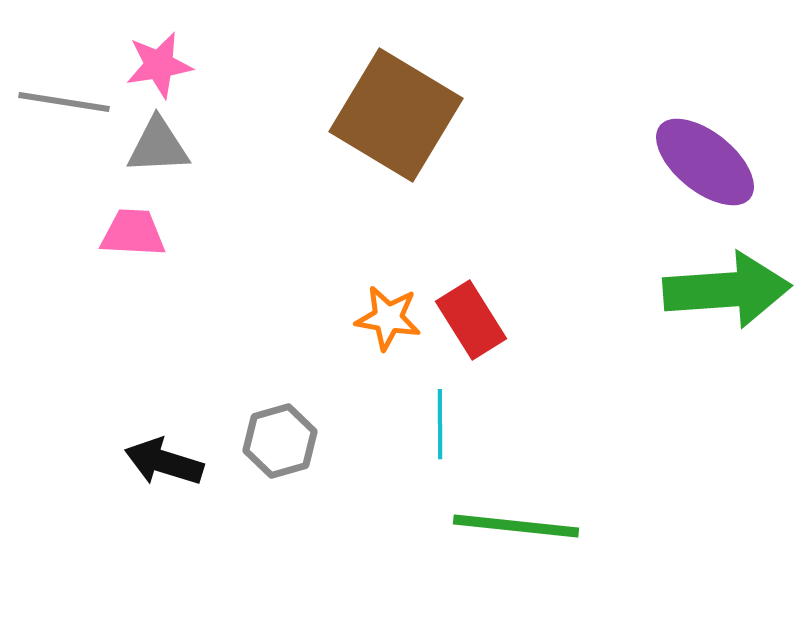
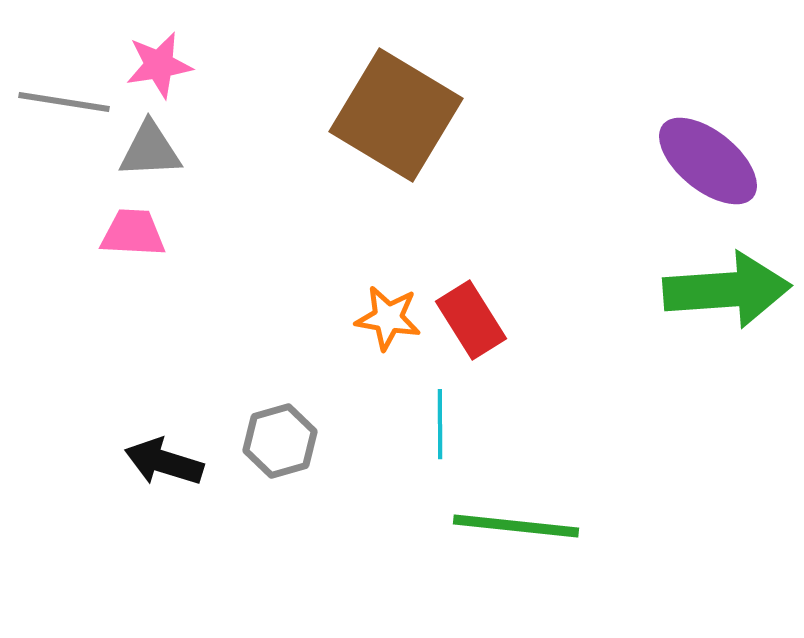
gray triangle: moved 8 px left, 4 px down
purple ellipse: moved 3 px right, 1 px up
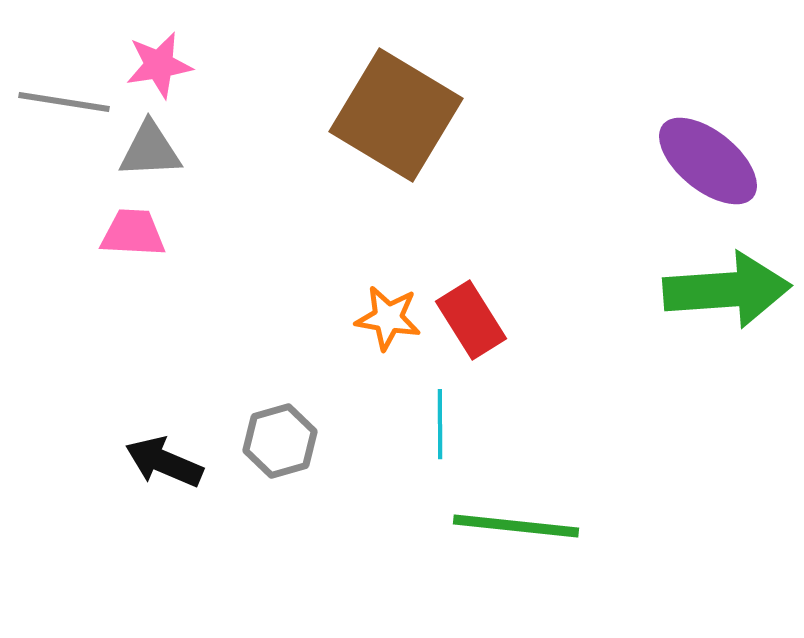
black arrow: rotated 6 degrees clockwise
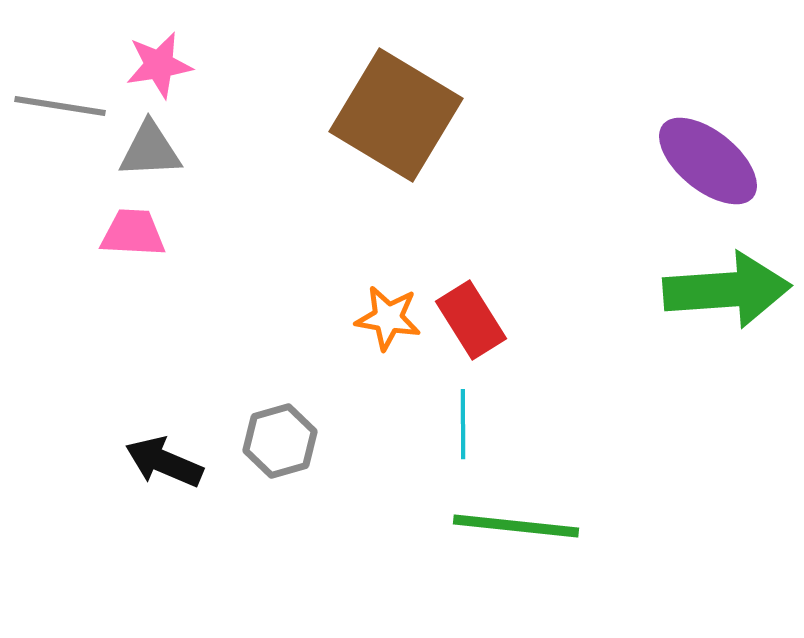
gray line: moved 4 px left, 4 px down
cyan line: moved 23 px right
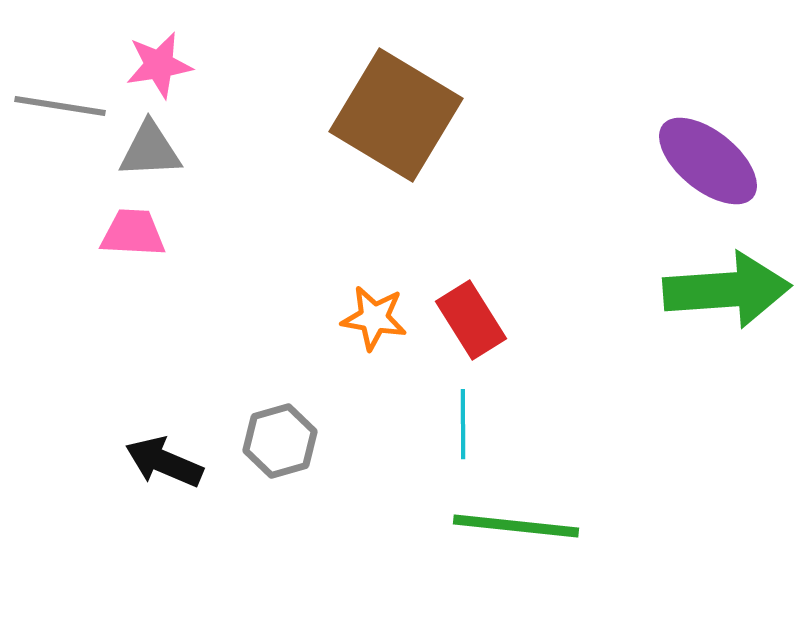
orange star: moved 14 px left
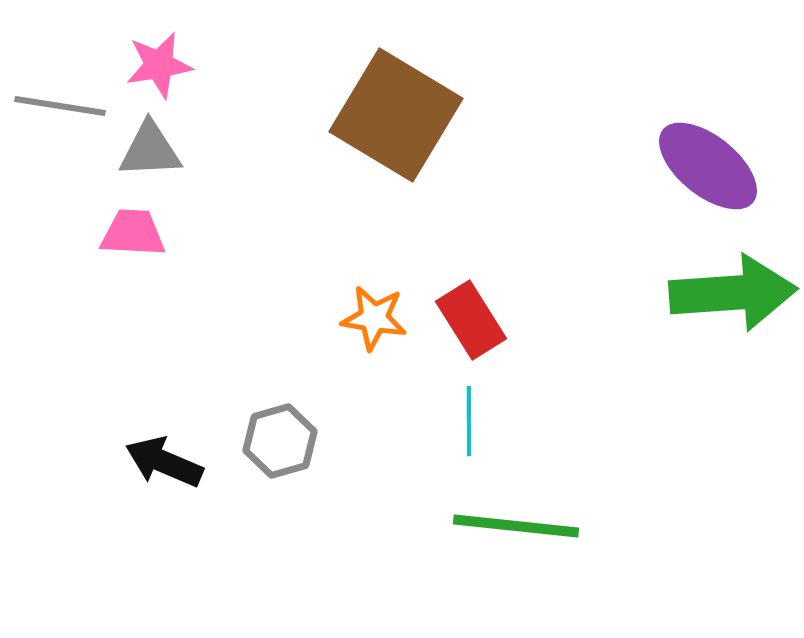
purple ellipse: moved 5 px down
green arrow: moved 6 px right, 3 px down
cyan line: moved 6 px right, 3 px up
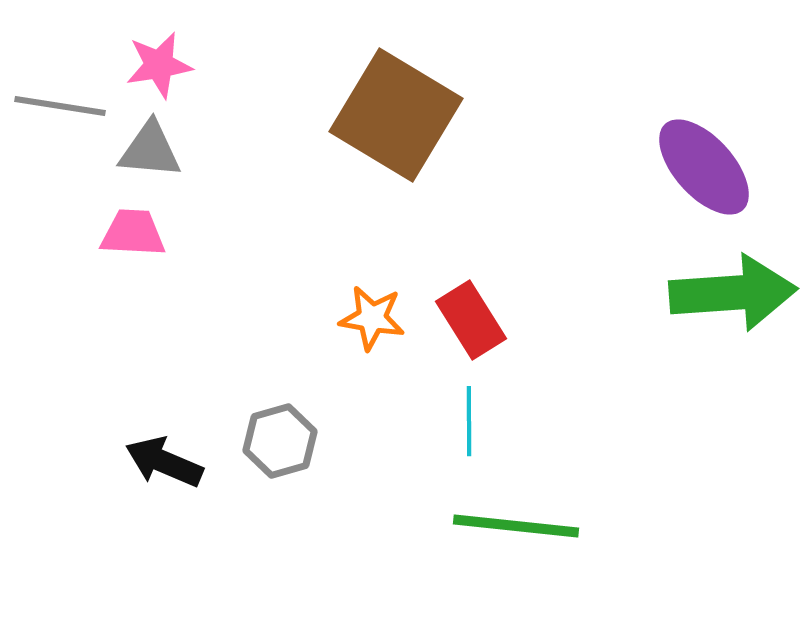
gray triangle: rotated 8 degrees clockwise
purple ellipse: moved 4 px left, 1 px down; rotated 9 degrees clockwise
orange star: moved 2 px left
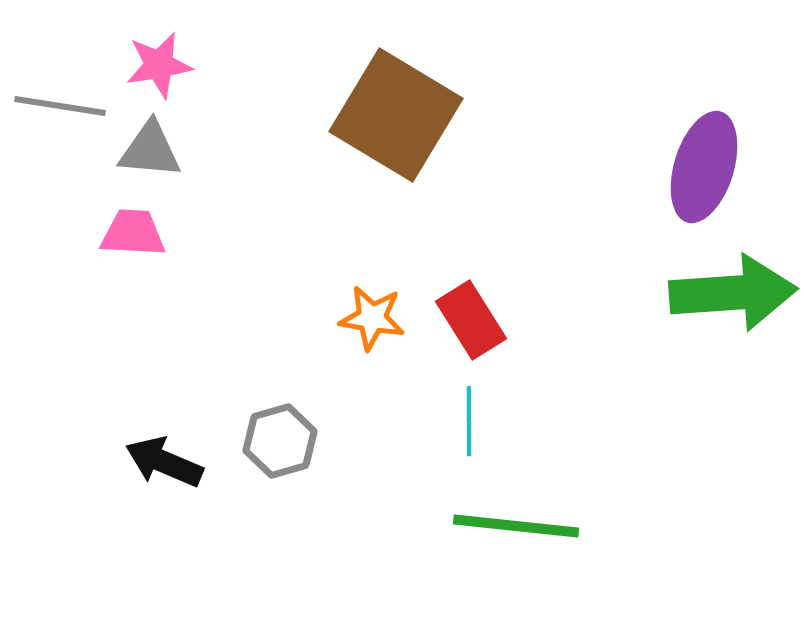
purple ellipse: rotated 59 degrees clockwise
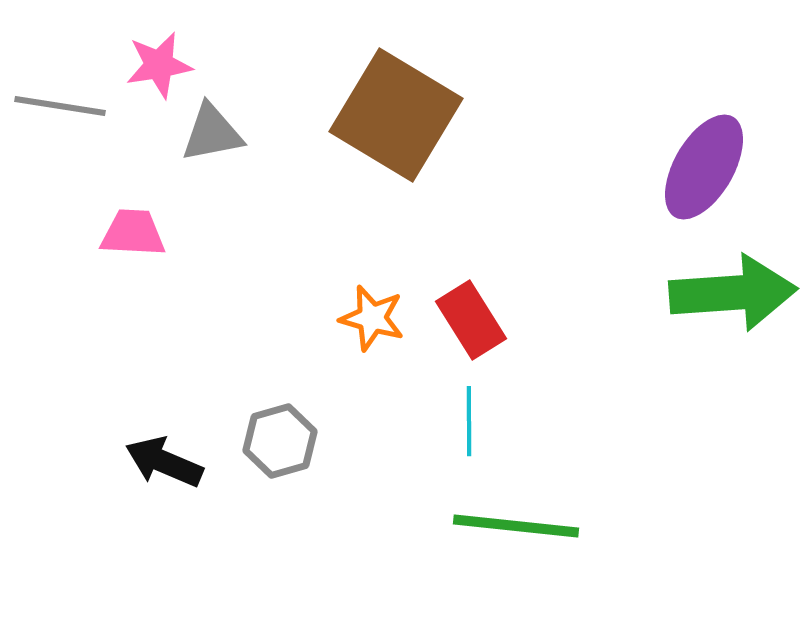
gray triangle: moved 62 px right, 17 px up; rotated 16 degrees counterclockwise
purple ellipse: rotated 13 degrees clockwise
orange star: rotated 6 degrees clockwise
